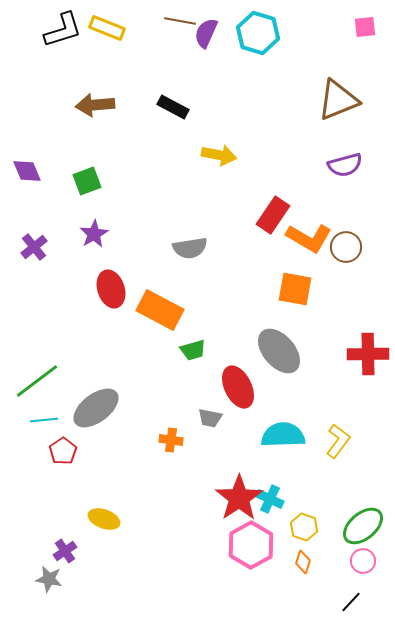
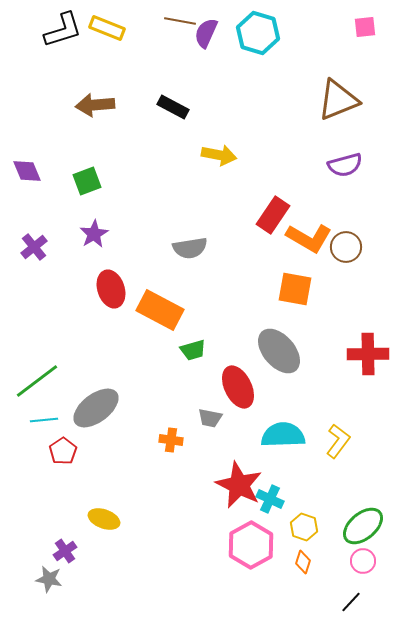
red star at (239, 498): moved 13 px up; rotated 12 degrees counterclockwise
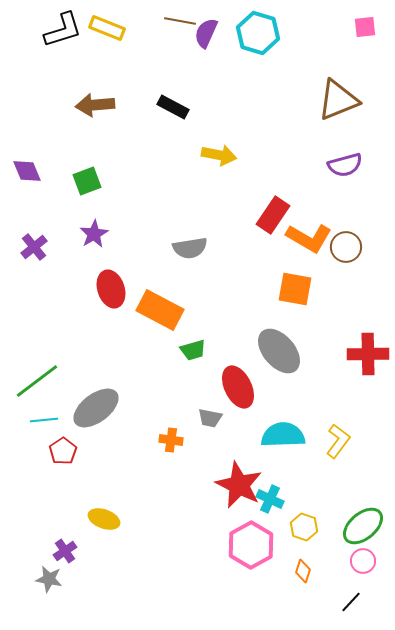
orange diamond at (303, 562): moved 9 px down
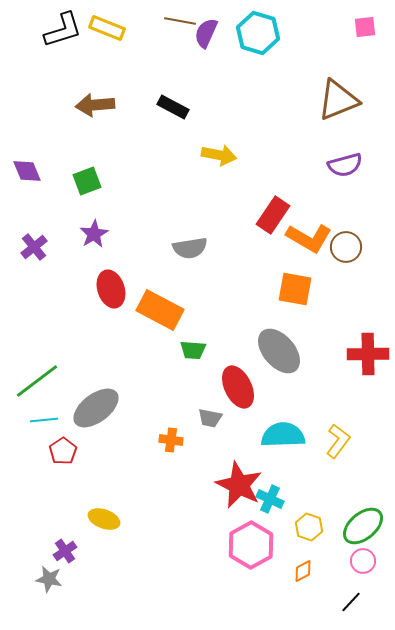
green trapezoid at (193, 350): rotated 20 degrees clockwise
yellow hexagon at (304, 527): moved 5 px right
orange diamond at (303, 571): rotated 45 degrees clockwise
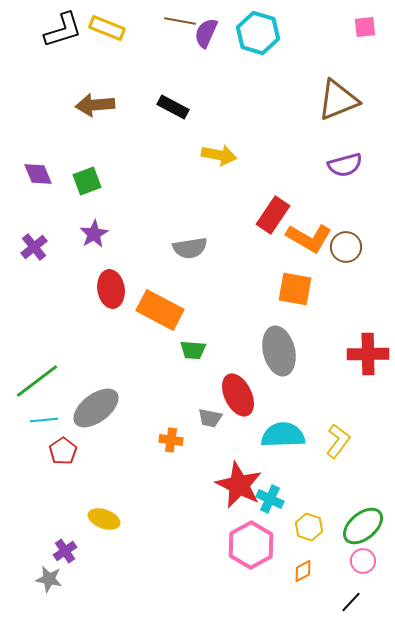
purple diamond at (27, 171): moved 11 px right, 3 px down
red ellipse at (111, 289): rotated 9 degrees clockwise
gray ellipse at (279, 351): rotated 27 degrees clockwise
red ellipse at (238, 387): moved 8 px down
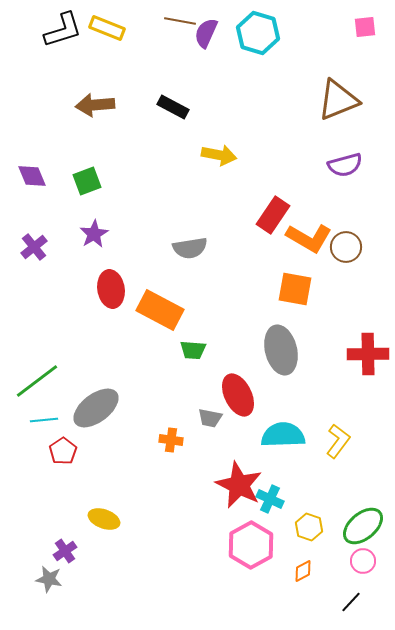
purple diamond at (38, 174): moved 6 px left, 2 px down
gray ellipse at (279, 351): moved 2 px right, 1 px up
